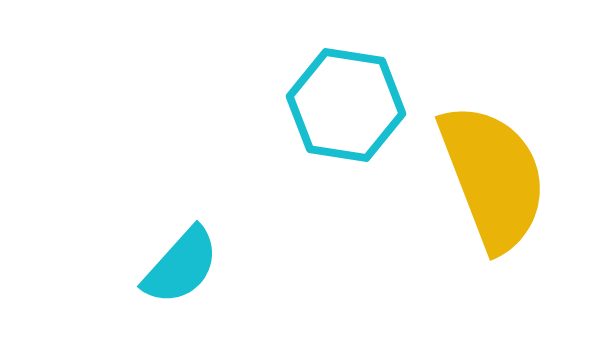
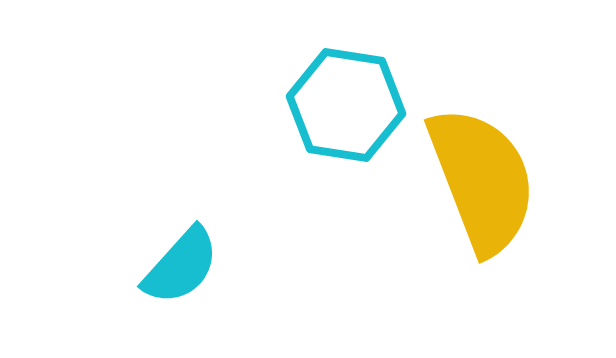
yellow semicircle: moved 11 px left, 3 px down
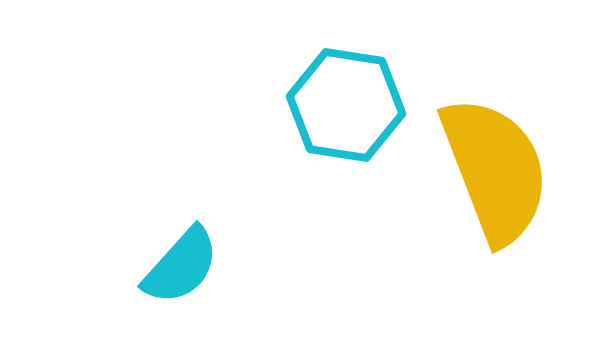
yellow semicircle: moved 13 px right, 10 px up
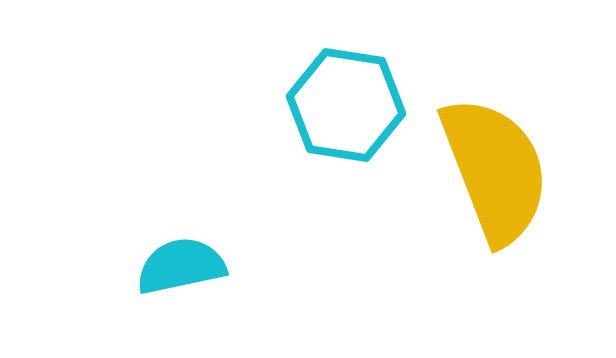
cyan semicircle: rotated 144 degrees counterclockwise
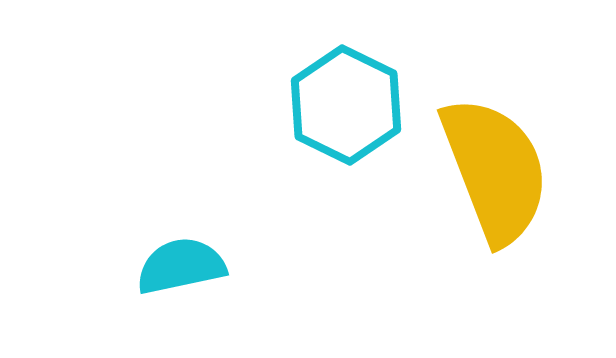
cyan hexagon: rotated 17 degrees clockwise
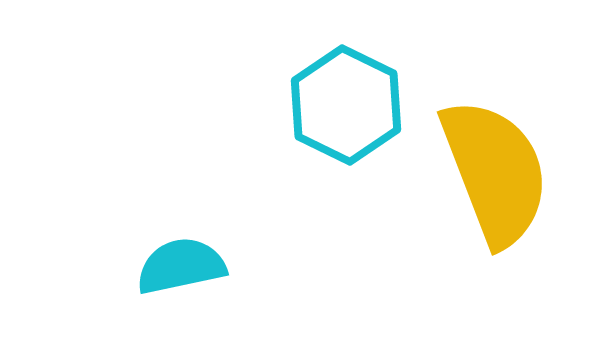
yellow semicircle: moved 2 px down
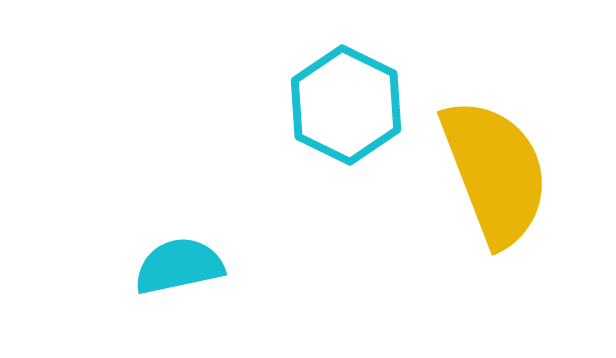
cyan semicircle: moved 2 px left
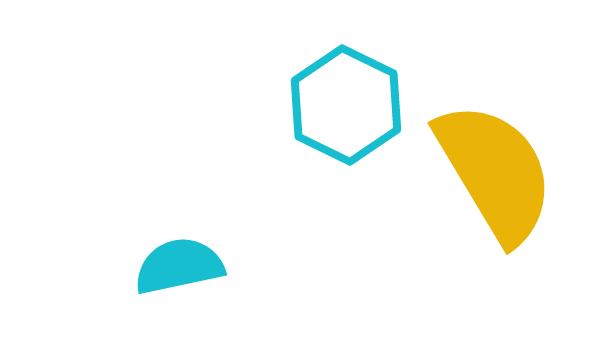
yellow semicircle: rotated 10 degrees counterclockwise
